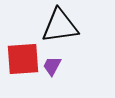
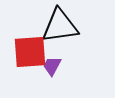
red square: moved 7 px right, 7 px up
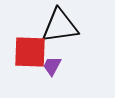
red square: rotated 6 degrees clockwise
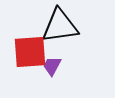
red square: rotated 6 degrees counterclockwise
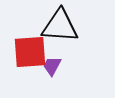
black triangle: rotated 12 degrees clockwise
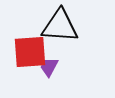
purple trapezoid: moved 3 px left, 1 px down
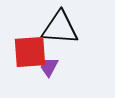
black triangle: moved 2 px down
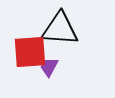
black triangle: moved 1 px down
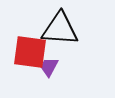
red square: rotated 12 degrees clockwise
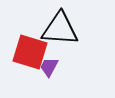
red square: rotated 9 degrees clockwise
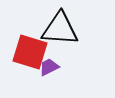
purple trapezoid: rotated 35 degrees clockwise
